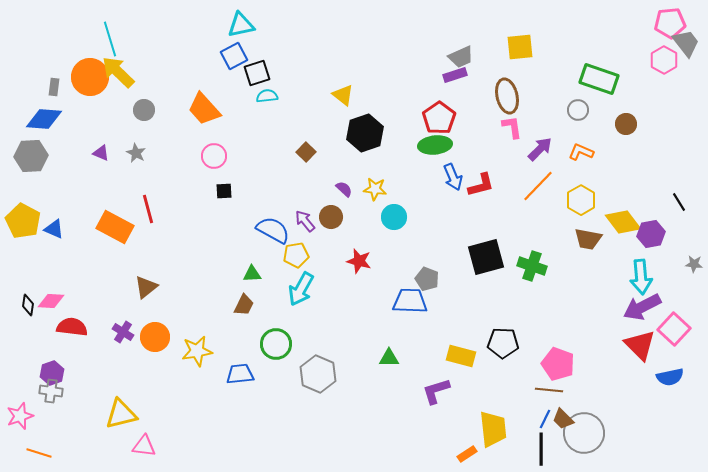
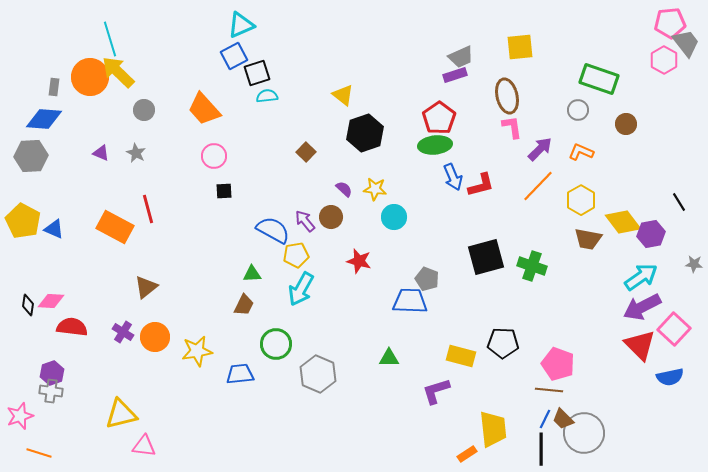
cyan triangle at (241, 25): rotated 12 degrees counterclockwise
cyan arrow at (641, 277): rotated 120 degrees counterclockwise
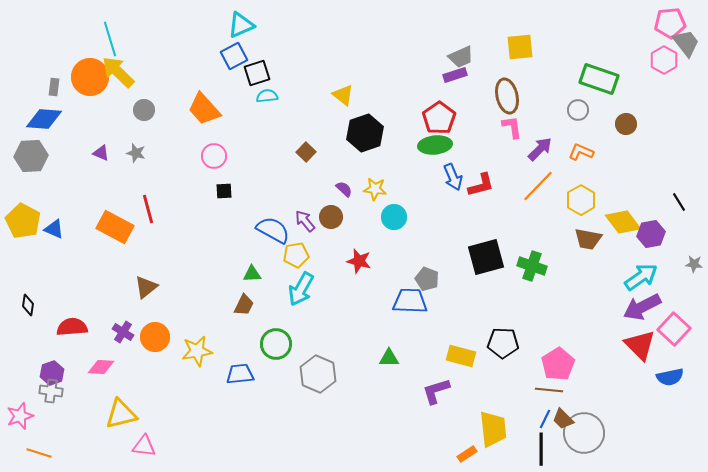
gray star at (136, 153): rotated 12 degrees counterclockwise
pink diamond at (51, 301): moved 50 px right, 66 px down
red semicircle at (72, 327): rotated 12 degrees counterclockwise
pink pentagon at (558, 364): rotated 20 degrees clockwise
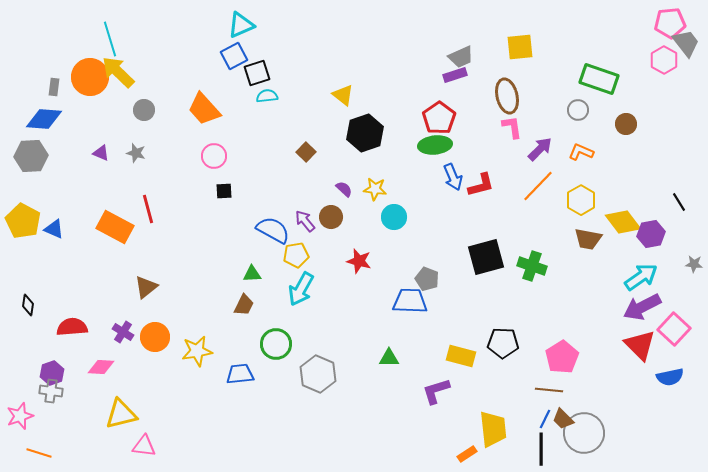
pink pentagon at (558, 364): moved 4 px right, 7 px up
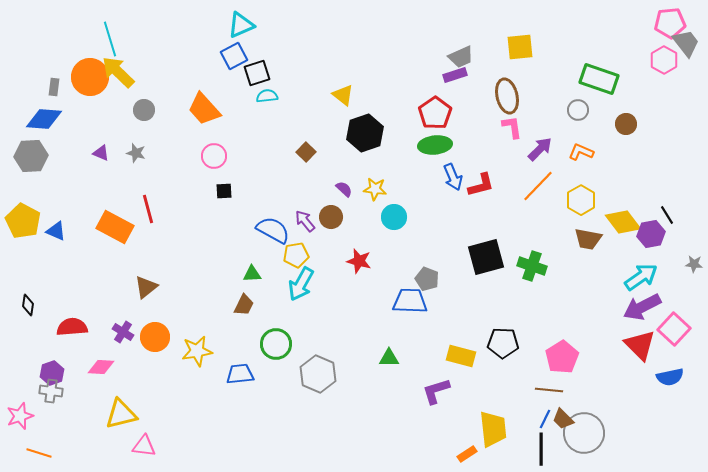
red pentagon at (439, 118): moved 4 px left, 5 px up
black line at (679, 202): moved 12 px left, 13 px down
blue triangle at (54, 229): moved 2 px right, 2 px down
cyan arrow at (301, 289): moved 5 px up
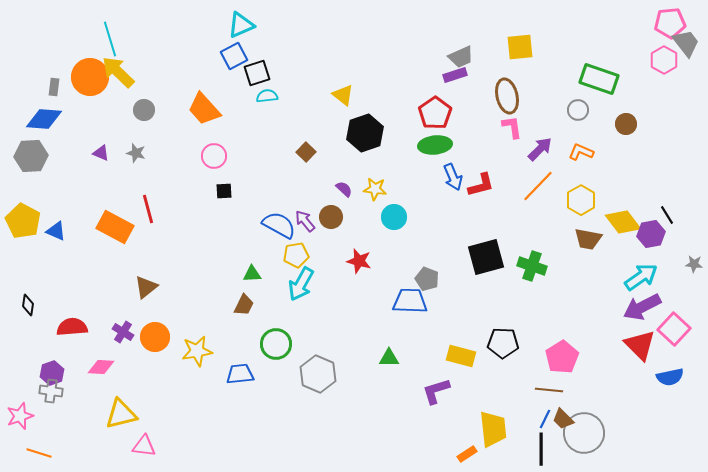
blue semicircle at (273, 230): moved 6 px right, 5 px up
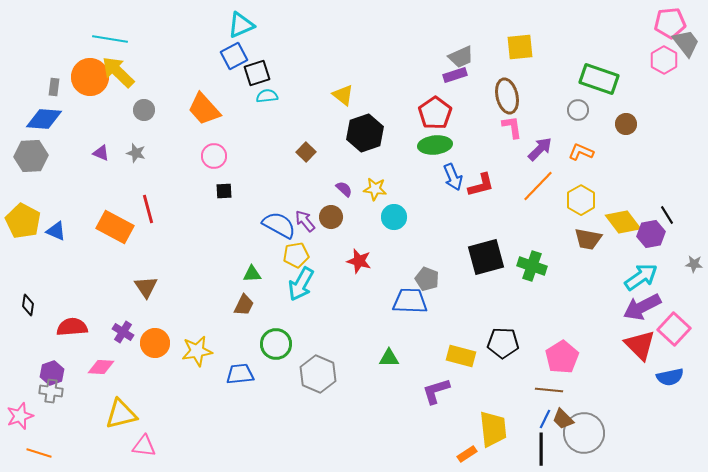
cyan line at (110, 39): rotated 64 degrees counterclockwise
brown triangle at (146, 287): rotated 25 degrees counterclockwise
orange circle at (155, 337): moved 6 px down
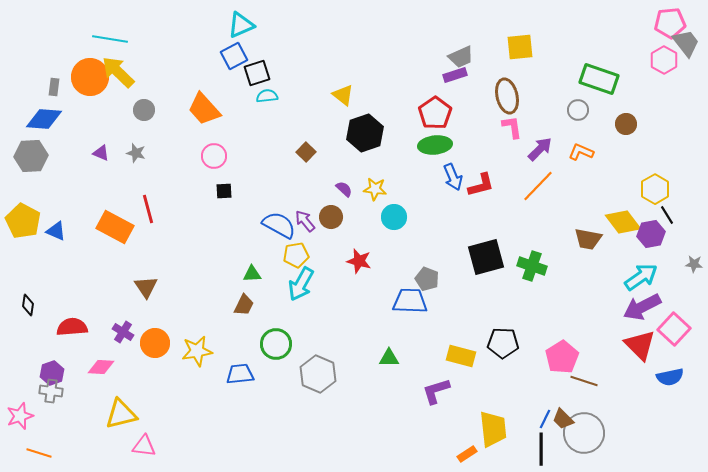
yellow hexagon at (581, 200): moved 74 px right, 11 px up
brown line at (549, 390): moved 35 px right, 9 px up; rotated 12 degrees clockwise
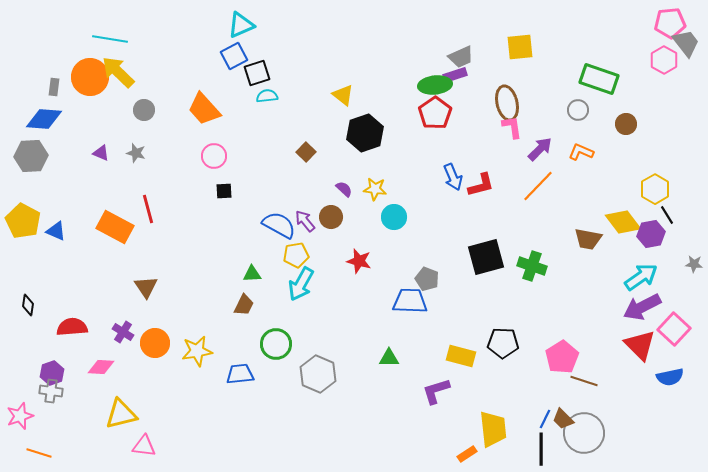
brown ellipse at (507, 96): moved 7 px down
green ellipse at (435, 145): moved 60 px up
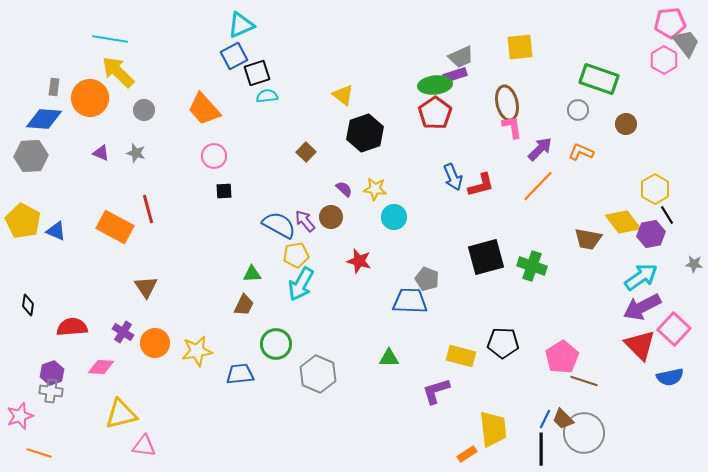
orange circle at (90, 77): moved 21 px down
